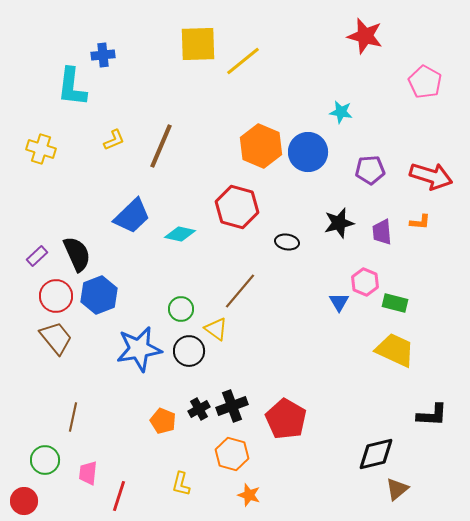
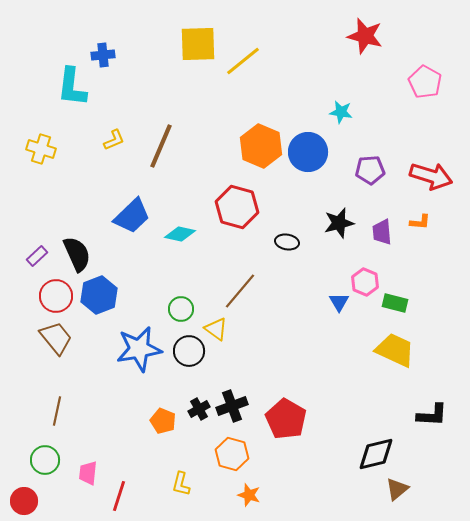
brown line at (73, 417): moved 16 px left, 6 px up
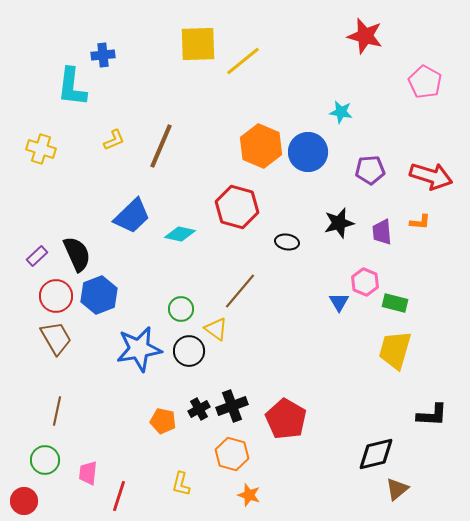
brown trapezoid at (56, 338): rotated 9 degrees clockwise
yellow trapezoid at (395, 350): rotated 99 degrees counterclockwise
orange pentagon at (163, 421): rotated 10 degrees counterclockwise
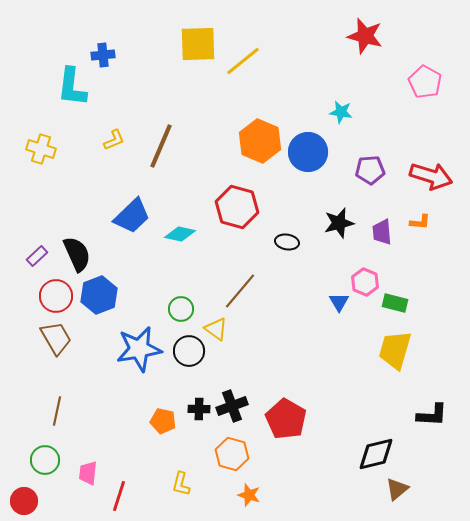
orange hexagon at (261, 146): moved 1 px left, 5 px up
black cross at (199, 409): rotated 30 degrees clockwise
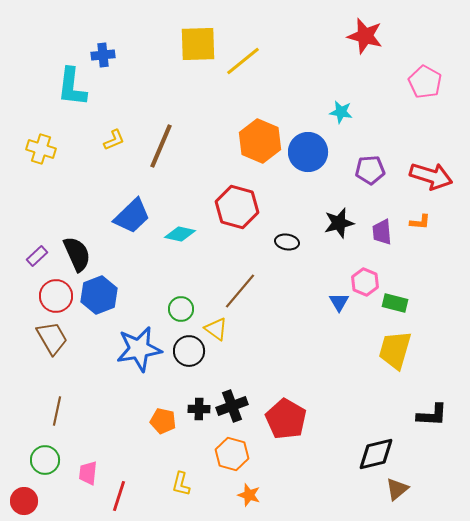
brown trapezoid at (56, 338): moved 4 px left
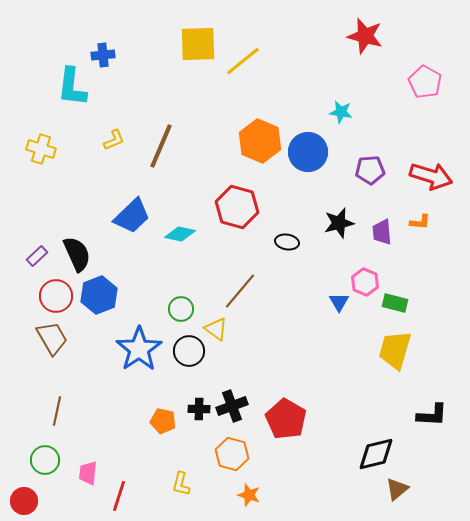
blue star at (139, 349): rotated 24 degrees counterclockwise
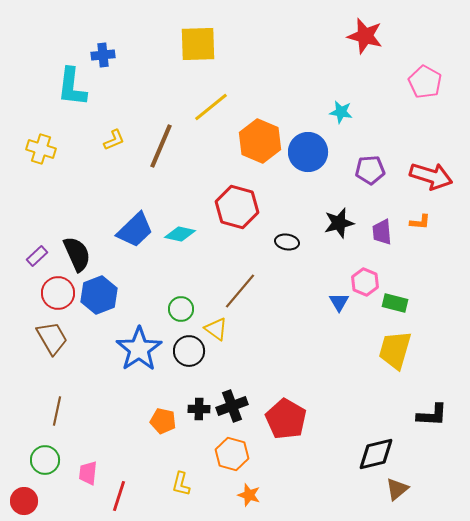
yellow line at (243, 61): moved 32 px left, 46 px down
blue trapezoid at (132, 216): moved 3 px right, 14 px down
red circle at (56, 296): moved 2 px right, 3 px up
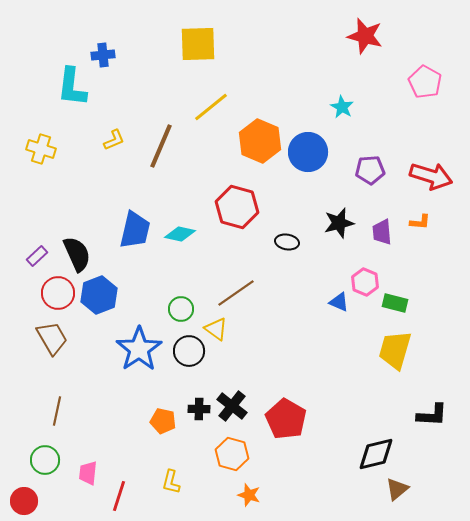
cyan star at (341, 112): moved 1 px right, 5 px up; rotated 20 degrees clockwise
blue trapezoid at (135, 230): rotated 33 degrees counterclockwise
brown line at (240, 291): moved 4 px left, 2 px down; rotated 15 degrees clockwise
blue triangle at (339, 302): rotated 35 degrees counterclockwise
black cross at (232, 406): rotated 32 degrees counterclockwise
yellow L-shape at (181, 484): moved 10 px left, 2 px up
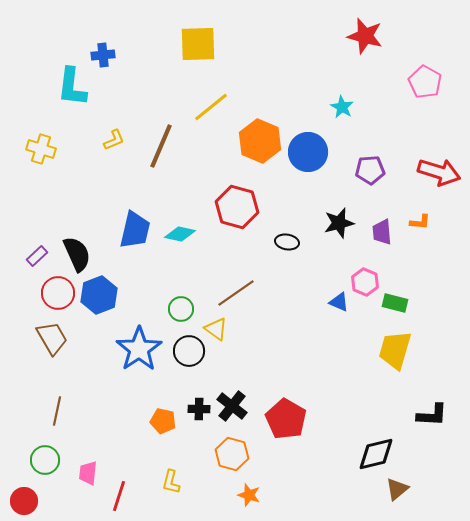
red arrow at (431, 176): moved 8 px right, 4 px up
